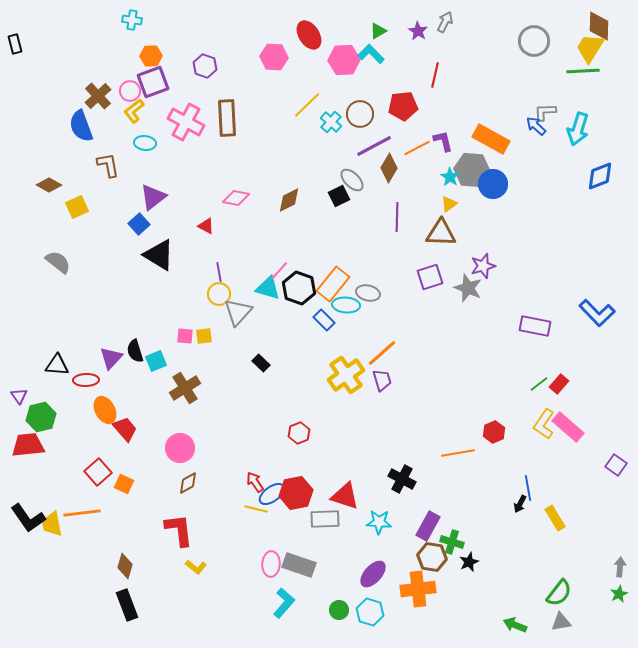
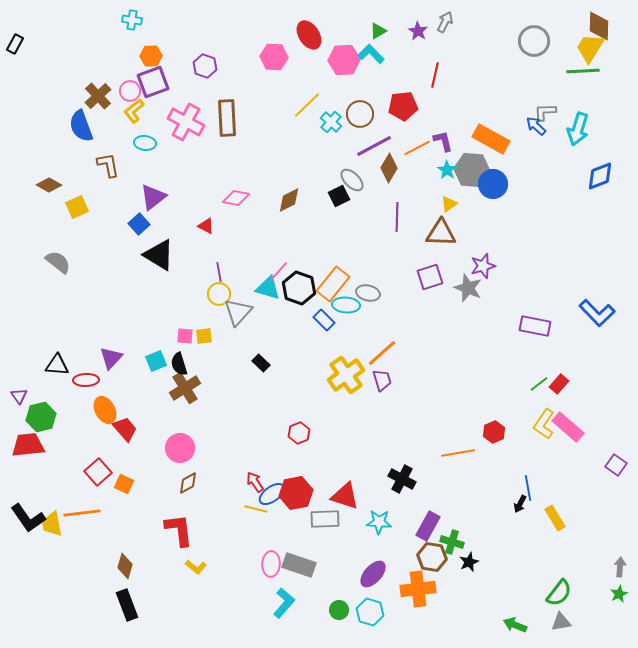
black rectangle at (15, 44): rotated 42 degrees clockwise
cyan star at (450, 177): moved 3 px left, 7 px up
black semicircle at (135, 351): moved 44 px right, 13 px down
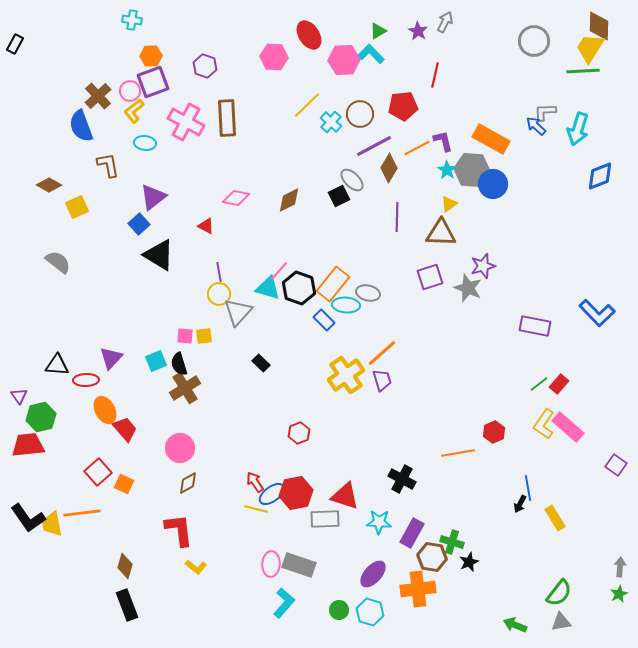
purple rectangle at (428, 526): moved 16 px left, 7 px down
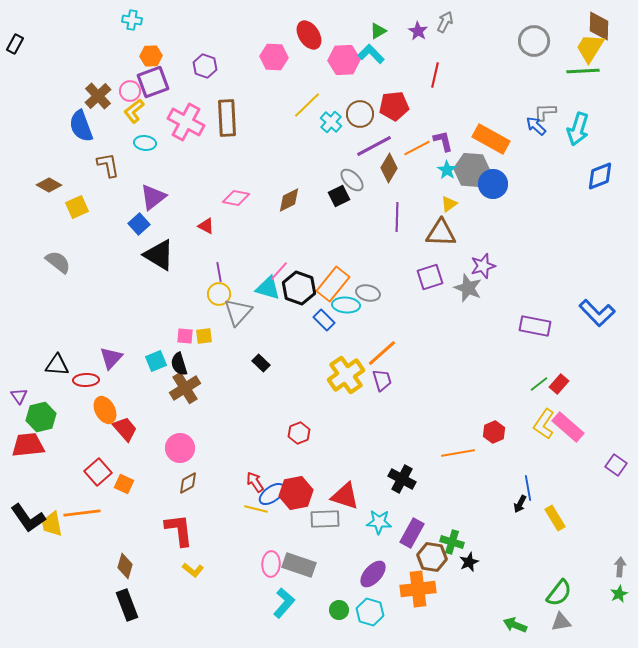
red pentagon at (403, 106): moved 9 px left
yellow L-shape at (196, 567): moved 3 px left, 3 px down
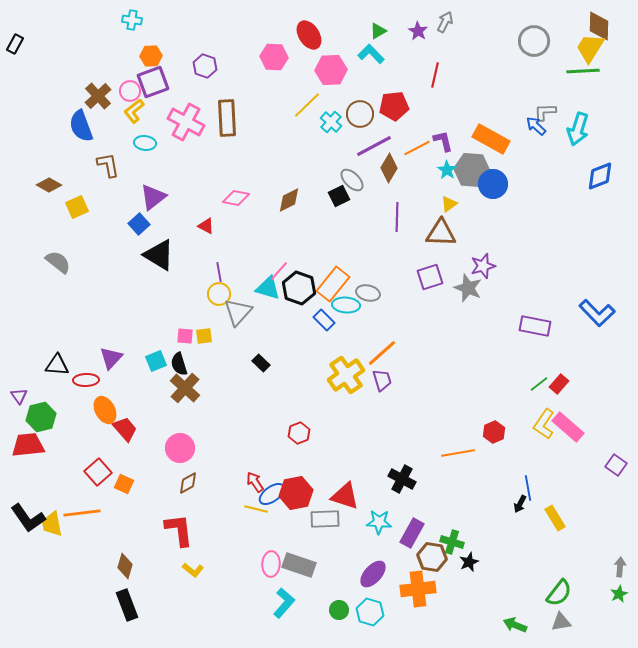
pink hexagon at (344, 60): moved 13 px left, 10 px down
brown cross at (185, 388): rotated 16 degrees counterclockwise
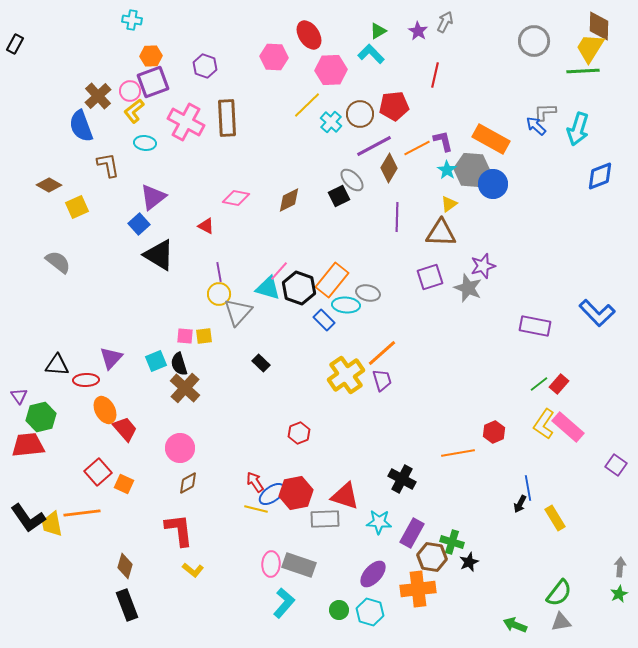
orange rectangle at (333, 284): moved 1 px left, 4 px up
